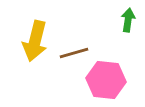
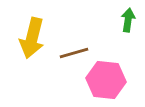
yellow arrow: moved 3 px left, 3 px up
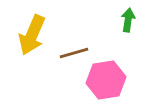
yellow arrow: moved 3 px up; rotated 9 degrees clockwise
pink hexagon: rotated 15 degrees counterclockwise
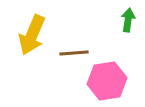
brown line: rotated 12 degrees clockwise
pink hexagon: moved 1 px right, 1 px down
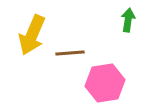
brown line: moved 4 px left
pink hexagon: moved 2 px left, 2 px down
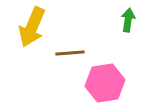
yellow arrow: moved 8 px up
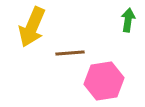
pink hexagon: moved 1 px left, 2 px up
